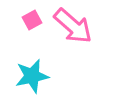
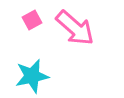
pink arrow: moved 2 px right, 2 px down
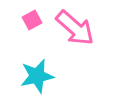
cyan star: moved 5 px right
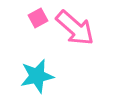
pink square: moved 6 px right, 2 px up
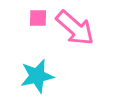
pink square: rotated 30 degrees clockwise
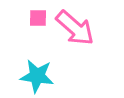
cyan star: rotated 20 degrees clockwise
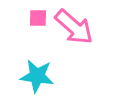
pink arrow: moved 1 px left, 1 px up
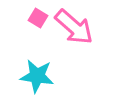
pink square: rotated 30 degrees clockwise
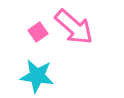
pink square: moved 14 px down; rotated 24 degrees clockwise
